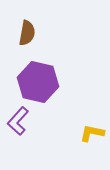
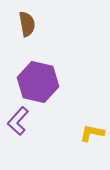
brown semicircle: moved 9 px up; rotated 20 degrees counterclockwise
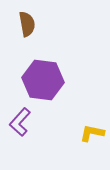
purple hexagon: moved 5 px right, 2 px up; rotated 6 degrees counterclockwise
purple L-shape: moved 2 px right, 1 px down
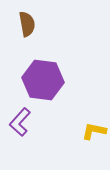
yellow L-shape: moved 2 px right, 2 px up
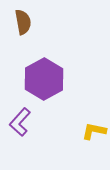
brown semicircle: moved 4 px left, 2 px up
purple hexagon: moved 1 px right, 1 px up; rotated 24 degrees clockwise
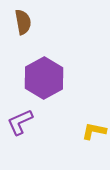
purple hexagon: moved 1 px up
purple L-shape: rotated 24 degrees clockwise
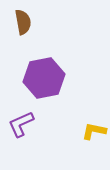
purple hexagon: rotated 18 degrees clockwise
purple L-shape: moved 1 px right, 2 px down
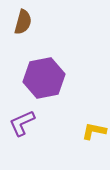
brown semicircle: rotated 25 degrees clockwise
purple L-shape: moved 1 px right, 1 px up
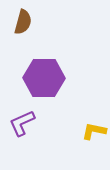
purple hexagon: rotated 12 degrees clockwise
